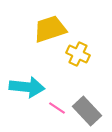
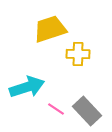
yellow cross: rotated 25 degrees counterclockwise
cyan arrow: rotated 24 degrees counterclockwise
pink line: moved 1 px left, 1 px down
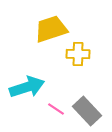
yellow trapezoid: moved 1 px right
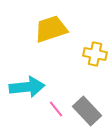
yellow cross: moved 17 px right; rotated 10 degrees clockwise
cyan arrow: rotated 12 degrees clockwise
pink line: rotated 18 degrees clockwise
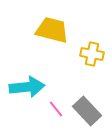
yellow trapezoid: moved 1 px right, 1 px down; rotated 32 degrees clockwise
yellow cross: moved 3 px left
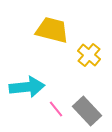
yellow cross: moved 3 px left, 1 px down; rotated 30 degrees clockwise
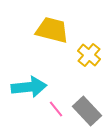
cyan arrow: moved 2 px right
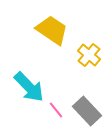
yellow trapezoid: rotated 20 degrees clockwise
cyan arrow: rotated 52 degrees clockwise
pink line: moved 1 px down
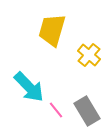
yellow trapezoid: rotated 108 degrees counterclockwise
gray rectangle: rotated 12 degrees clockwise
